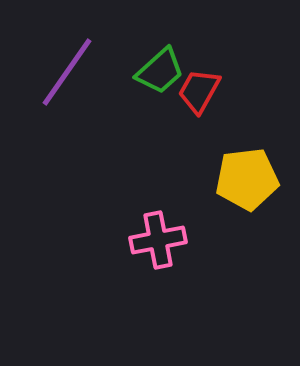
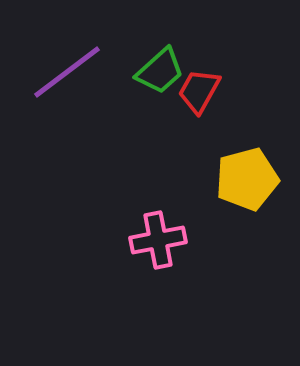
purple line: rotated 18 degrees clockwise
yellow pentagon: rotated 8 degrees counterclockwise
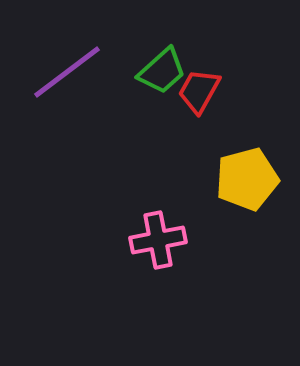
green trapezoid: moved 2 px right
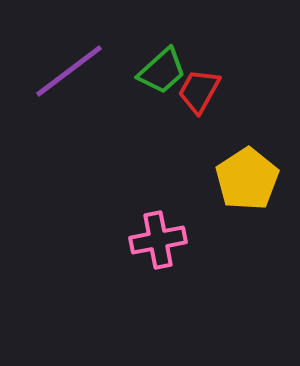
purple line: moved 2 px right, 1 px up
yellow pentagon: rotated 18 degrees counterclockwise
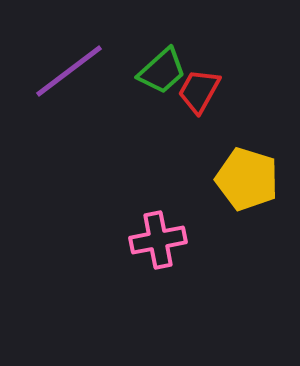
yellow pentagon: rotated 22 degrees counterclockwise
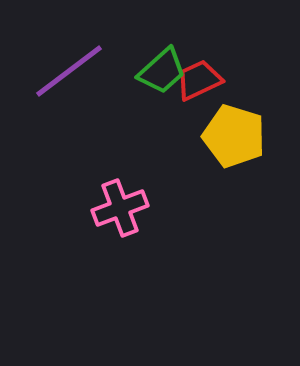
red trapezoid: moved 11 px up; rotated 36 degrees clockwise
yellow pentagon: moved 13 px left, 43 px up
pink cross: moved 38 px left, 32 px up; rotated 10 degrees counterclockwise
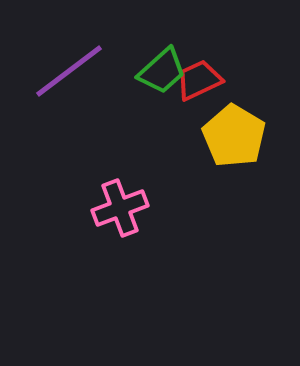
yellow pentagon: rotated 14 degrees clockwise
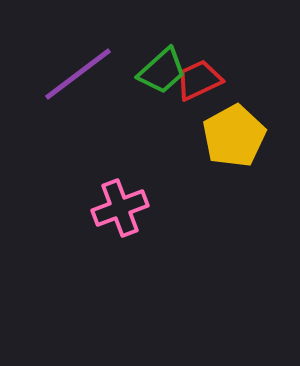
purple line: moved 9 px right, 3 px down
yellow pentagon: rotated 12 degrees clockwise
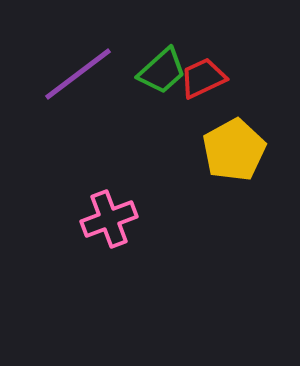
red trapezoid: moved 4 px right, 2 px up
yellow pentagon: moved 14 px down
pink cross: moved 11 px left, 11 px down
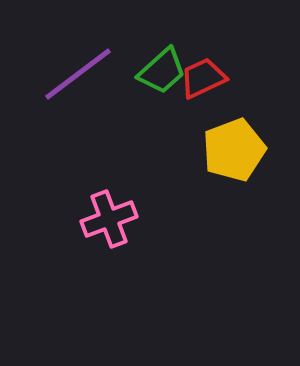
yellow pentagon: rotated 8 degrees clockwise
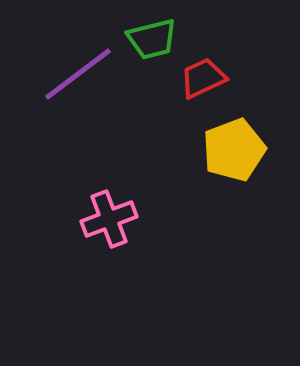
green trapezoid: moved 10 px left, 32 px up; rotated 28 degrees clockwise
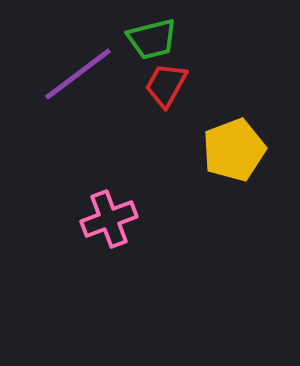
red trapezoid: moved 37 px left, 7 px down; rotated 36 degrees counterclockwise
